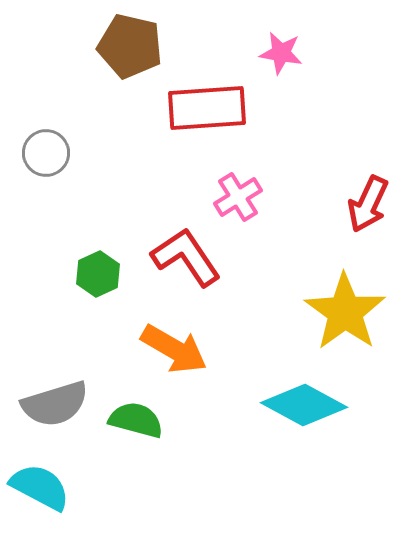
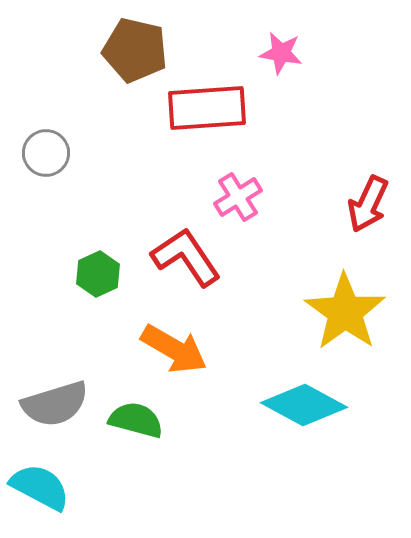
brown pentagon: moved 5 px right, 4 px down
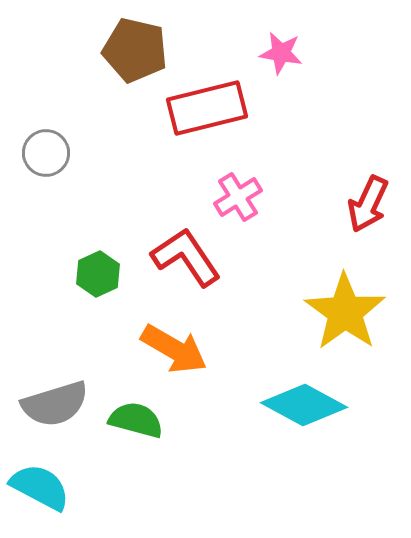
red rectangle: rotated 10 degrees counterclockwise
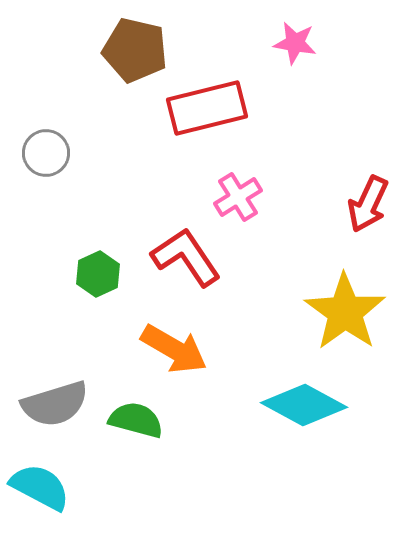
pink star: moved 14 px right, 10 px up
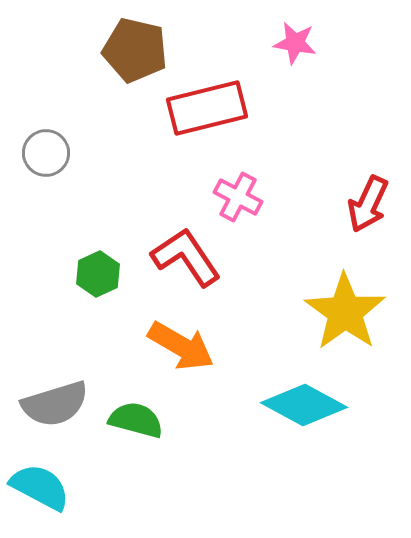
pink cross: rotated 30 degrees counterclockwise
orange arrow: moved 7 px right, 3 px up
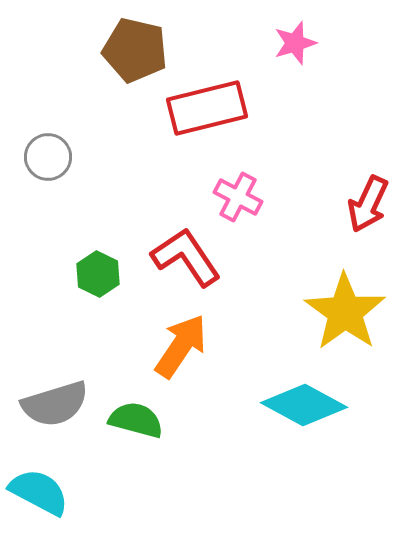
pink star: rotated 27 degrees counterclockwise
gray circle: moved 2 px right, 4 px down
green hexagon: rotated 9 degrees counterclockwise
orange arrow: rotated 86 degrees counterclockwise
cyan semicircle: moved 1 px left, 5 px down
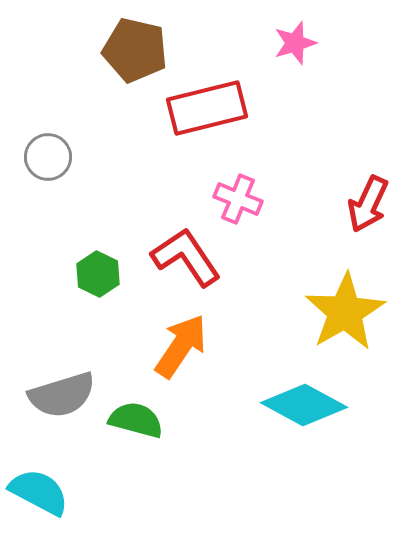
pink cross: moved 2 px down; rotated 6 degrees counterclockwise
yellow star: rotated 6 degrees clockwise
gray semicircle: moved 7 px right, 9 px up
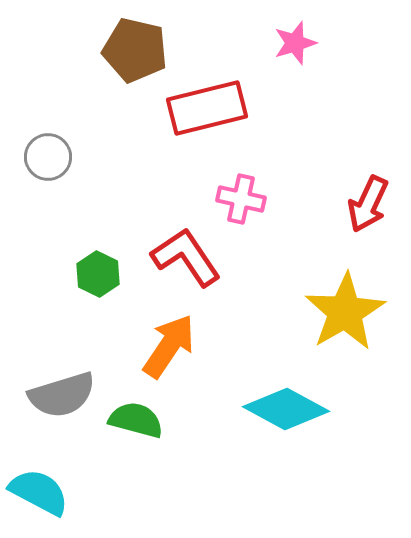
pink cross: moved 3 px right; rotated 9 degrees counterclockwise
orange arrow: moved 12 px left
cyan diamond: moved 18 px left, 4 px down
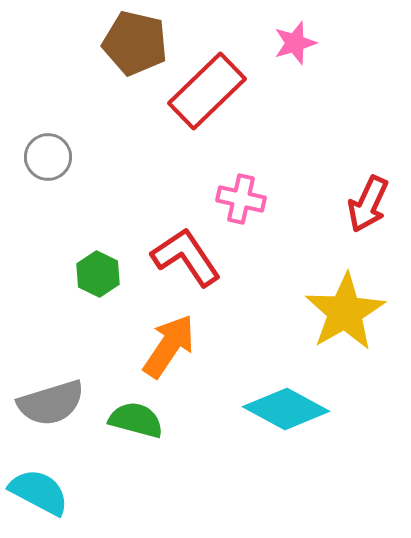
brown pentagon: moved 7 px up
red rectangle: moved 17 px up; rotated 30 degrees counterclockwise
gray semicircle: moved 11 px left, 8 px down
